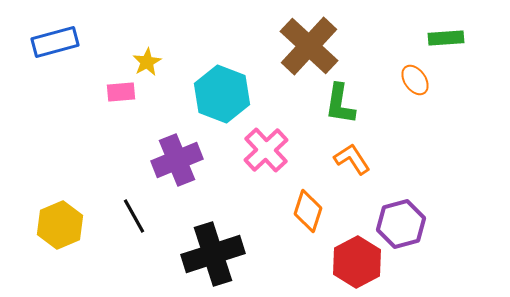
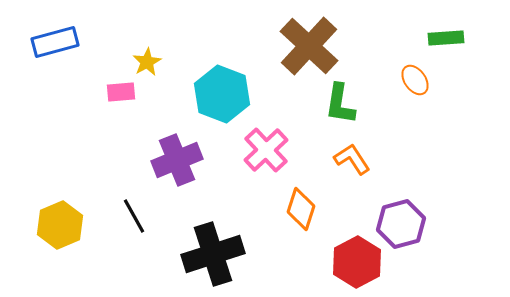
orange diamond: moved 7 px left, 2 px up
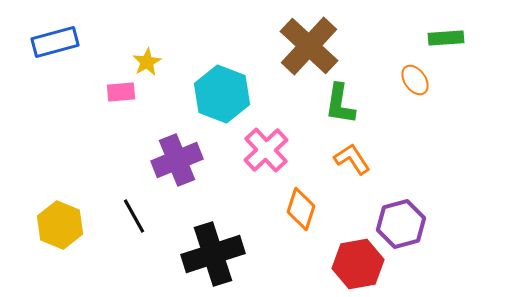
yellow hexagon: rotated 15 degrees counterclockwise
red hexagon: moved 1 px right, 2 px down; rotated 18 degrees clockwise
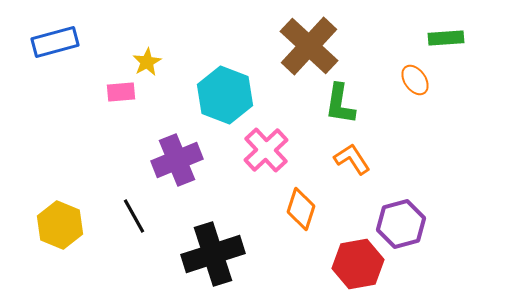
cyan hexagon: moved 3 px right, 1 px down
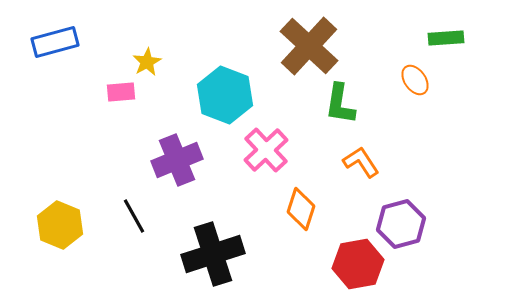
orange L-shape: moved 9 px right, 3 px down
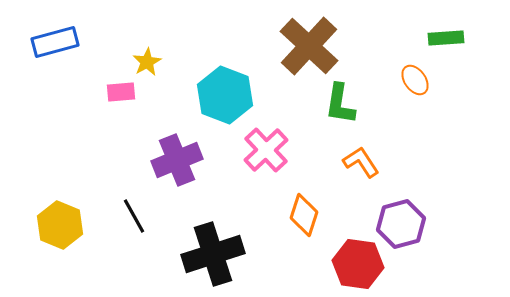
orange diamond: moved 3 px right, 6 px down
red hexagon: rotated 18 degrees clockwise
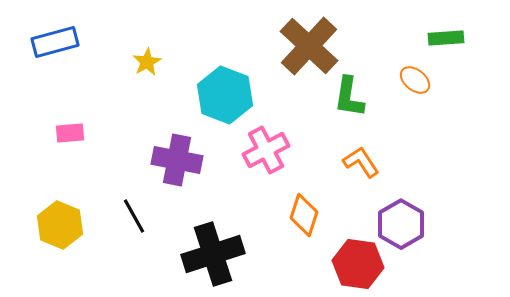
orange ellipse: rotated 16 degrees counterclockwise
pink rectangle: moved 51 px left, 41 px down
green L-shape: moved 9 px right, 7 px up
pink cross: rotated 15 degrees clockwise
purple cross: rotated 33 degrees clockwise
purple hexagon: rotated 15 degrees counterclockwise
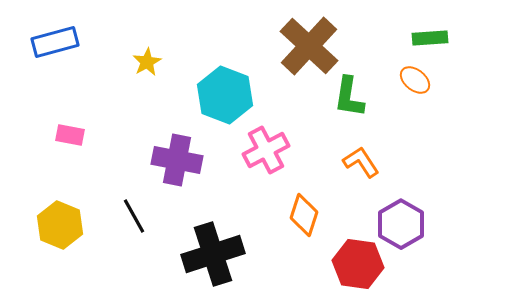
green rectangle: moved 16 px left
pink rectangle: moved 2 px down; rotated 16 degrees clockwise
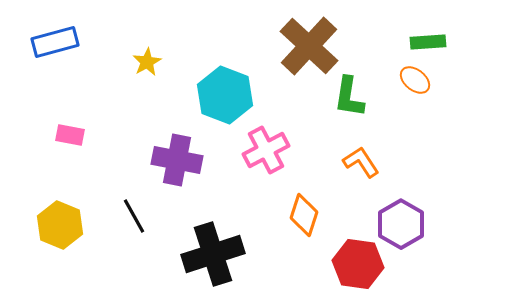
green rectangle: moved 2 px left, 4 px down
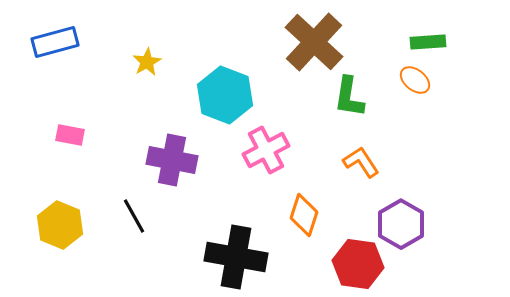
brown cross: moved 5 px right, 4 px up
purple cross: moved 5 px left
black cross: moved 23 px right, 3 px down; rotated 28 degrees clockwise
